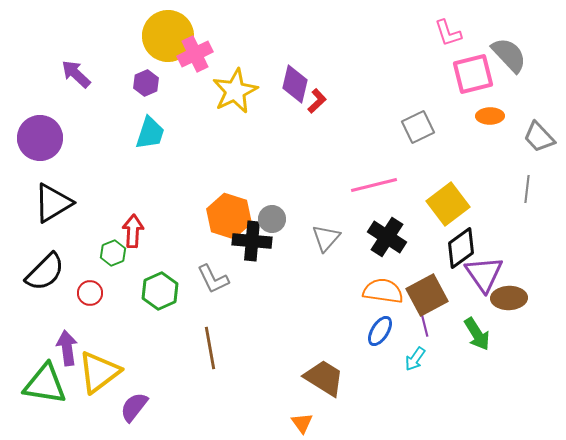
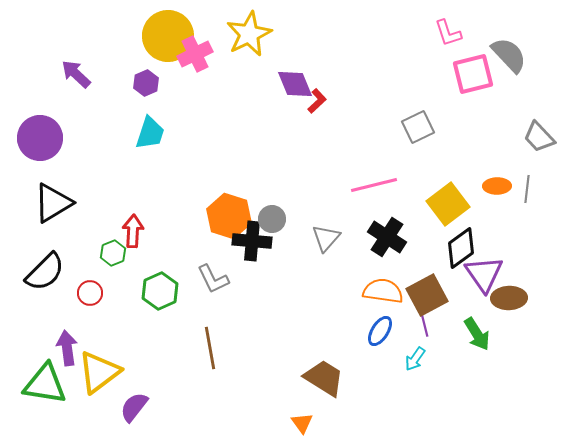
purple diamond at (295, 84): rotated 36 degrees counterclockwise
yellow star at (235, 91): moved 14 px right, 57 px up
orange ellipse at (490, 116): moved 7 px right, 70 px down
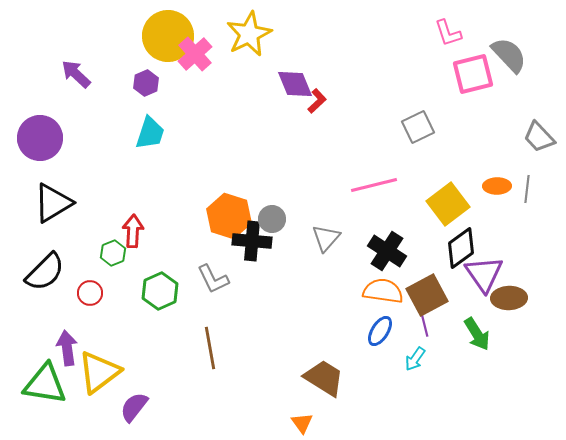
pink cross at (195, 54): rotated 16 degrees counterclockwise
black cross at (387, 237): moved 14 px down
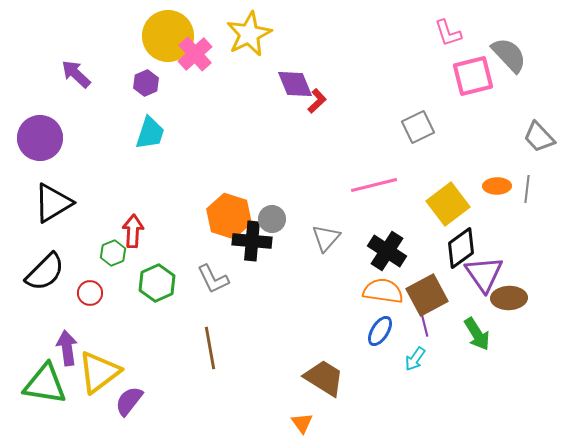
pink square at (473, 74): moved 2 px down
green hexagon at (160, 291): moved 3 px left, 8 px up
purple semicircle at (134, 407): moved 5 px left, 6 px up
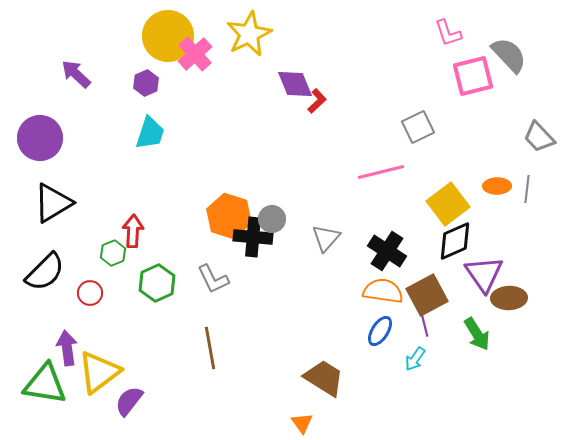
pink line at (374, 185): moved 7 px right, 13 px up
black cross at (252, 241): moved 1 px right, 4 px up
black diamond at (461, 248): moved 6 px left, 7 px up; rotated 12 degrees clockwise
